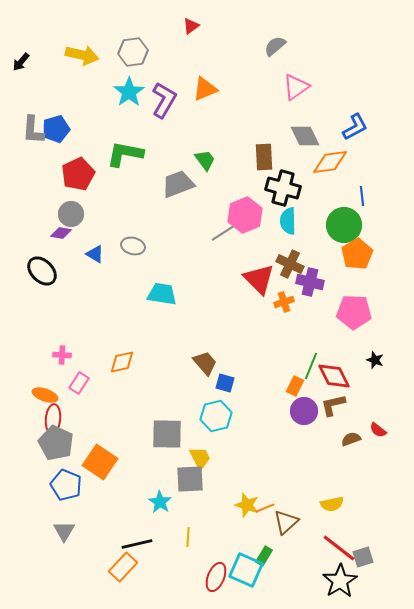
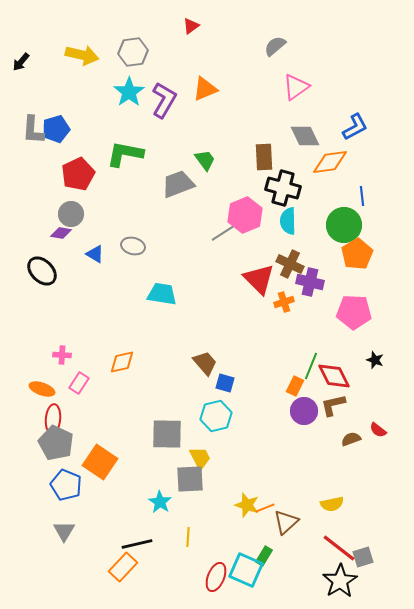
orange ellipse at (45, 395): moved 3 px left, 6 px up
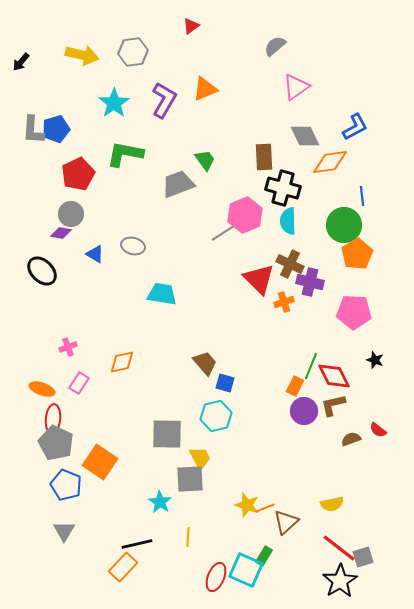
cyan star at (129, 92): moved 15 px left, 11 px down
pink cross at (62, 355): moved 6 px right, 8 px up; rotated 24 degrees counterclockwise
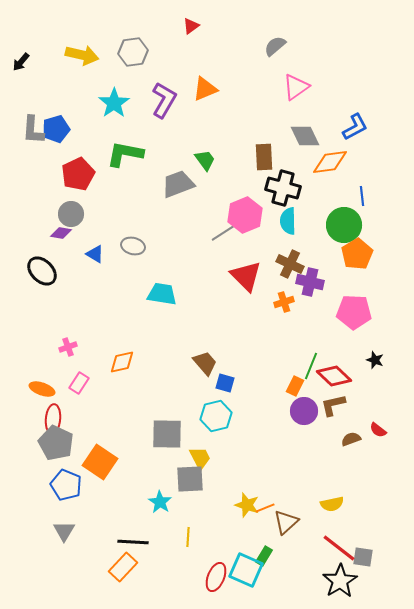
red triangle at (259, 279): moved 13 px left, 3 px up
red diamond at (334, 376): rotated 20 degrees counterclockwise
black line at (137, 544): moved 4 px left, 2 px up; rotated 16 degrees clockwise
gray square at (363, 557): rotated 25 degrees clockwise
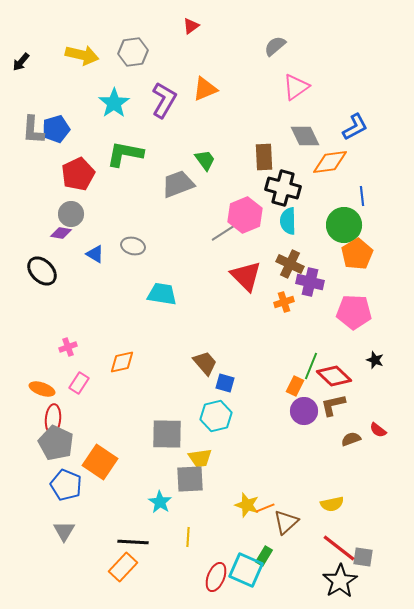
yellow trapezoid at (200, 458): rotated 110 degrees clockwise
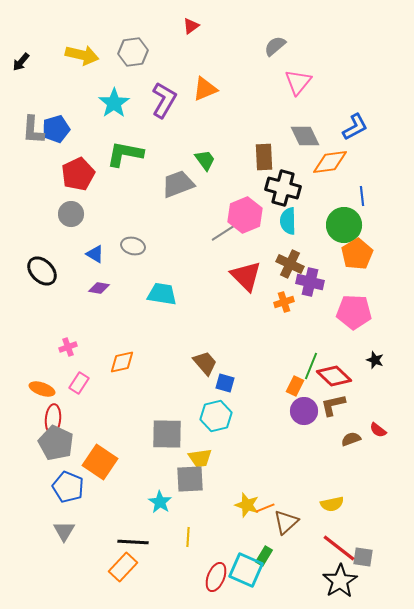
pink triangle at (296, 87): moved 2 px right, 5 px up; rotated 16 degrees counterclockwise
purple diamond at (61, 233): moved 38 px right, 55 px down
blue pentagon at (66, 485): moved 2 px right, 2 px down
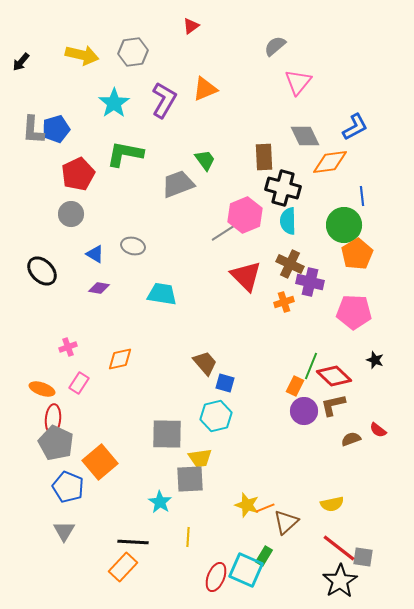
orange diamond at (122, 362): moved 2 px left, 3 px up
orange square at (100, 462): rotated 16 degrees clockwise
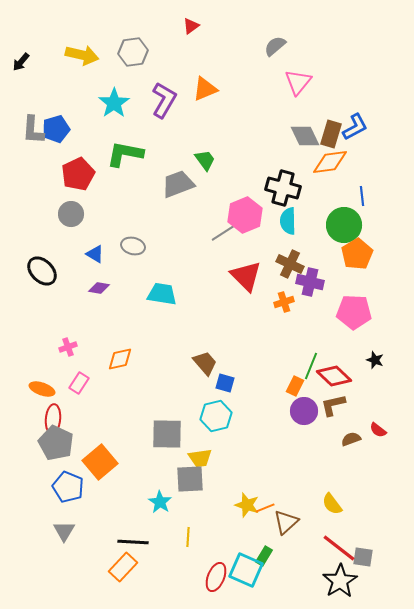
brown rectangle at (264, 157): moved 67 px right, 23 px up; rotated 20 degrees clockwise
yellow semicircle at (332, 504): rotated 65 degrees clockwise
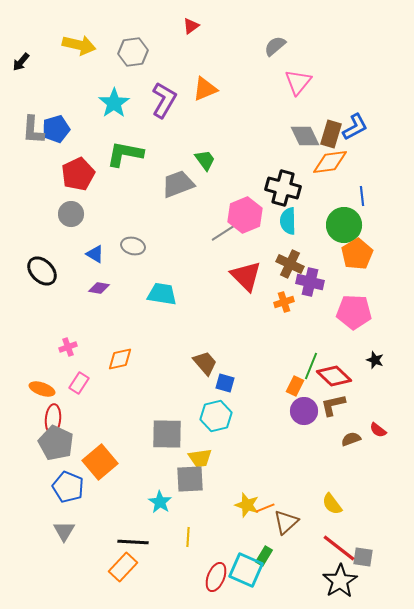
yellow arrow at (82, 55): moved 3 px left, 10 px up
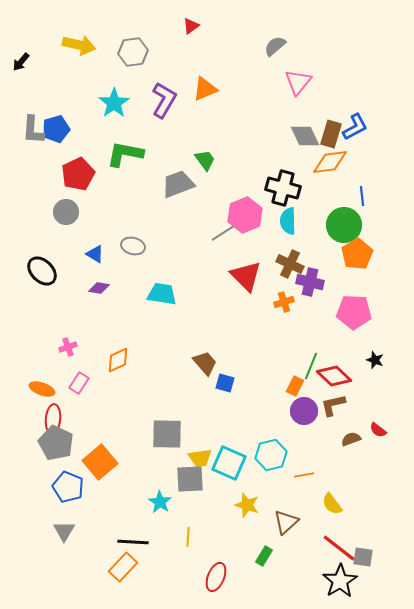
gray circle at (71, 214): moved 5 px left, 2 px up
orange diamond at (120, 359): moved 2 px left, 1 px down; rotated 12 degrees counterclockwise
cyan hexagon at (216, 416): moved 55 px right, 39 px down
orange line at (265, 508): moved 39 px right, 33 px up; rotated 12 degrees clockwise
cyan square at (246, 570): moved 17 px left, 107 px up
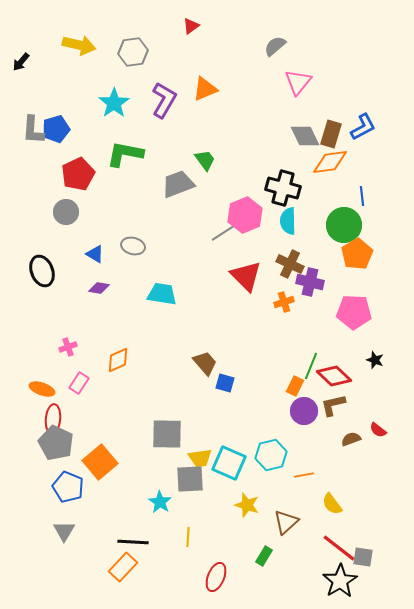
blue L-shape at (355, 127): moved 8 px right
black ellipse at (42, 271): rotated 24 degrees clockwise
